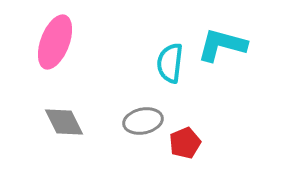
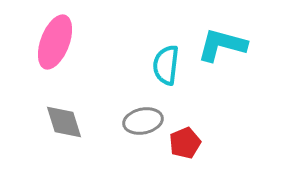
cyan semicircle: moved 4 px left, 2 px down
gray diamond: rotated 9 degrees clockwise
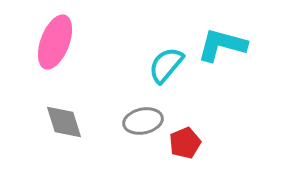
cyan semicircle: rotated 33 degrees clockwise
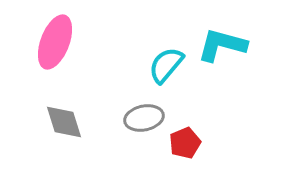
gray ellipse: moved 1 px right, 3 px up
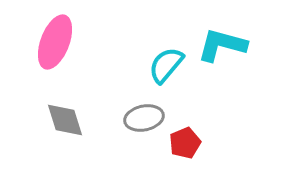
gray diamond: moved 1 px right, 2 px up
